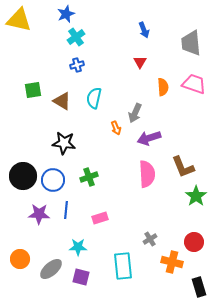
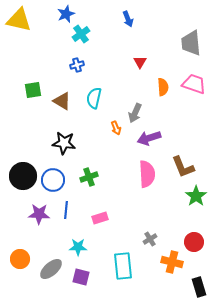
blue arrow: moved 16 px left, 11 px up
cyan cross: moved 5 px right, 3 px up
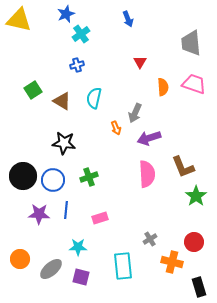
green square: rotated 24 degrees counterclockwise
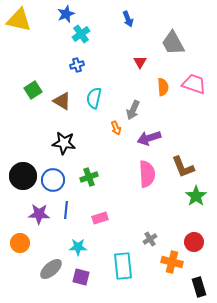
gray trapezoid: moved 18 px left; rotated 24 degrees counterclockwise
gray arrow: moved 2 px left, 3 px up
orange circle: moved 16 px up
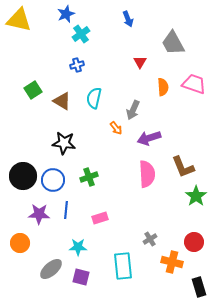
orange arrow: rotated 16 degrees counterclockwise
